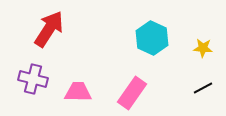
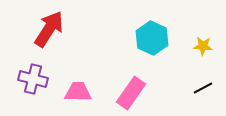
yellow star: moved 2 px up
pink rectangle: moved 1 px left
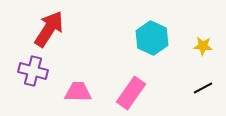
purple cross: moved 8 px up
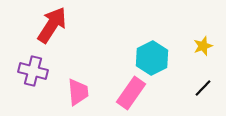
red arrow: moved 3 px right, 4 px up
cyan hexagon: moved 20 px down; rotated 8 degrees clockwise
yellow star: rotated 24 degrees counterclockwise
black line: rotated 18 degrees counterclockwise
pink trapezoid: rotated 84 degrees clockwise
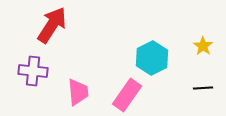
yellow star: rotated 18 degrees counterclockwise
purple cross: rotated 8 degrees counterclockwise
black line: rotated 42 degrees clockwise
pink rectangle: moved 4 px left, 2 px down
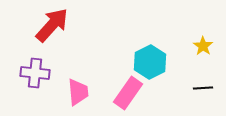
red arrow: rotated 9 degrees clockwise
cyan hexagon: moved 2 px left, 4 px down
purple cross: moved 2 px right, 2 px down
pink rectangle: moved 1 px right, 2 px up
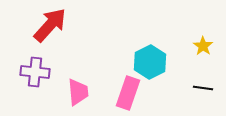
red arrow: moved 2 px left
purple cross: moved 1 px up
black line: rotated 12 degrees clockwise
pink rectangle: rotated 16 degrees counterclockwise
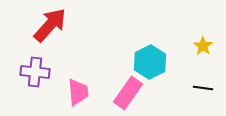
pink rectangle: rotated 16 degrees clockwise
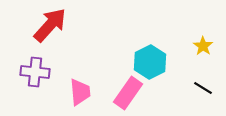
black line: rotated 24 degrees clockwise
pink trapezoid: moved 2 px right
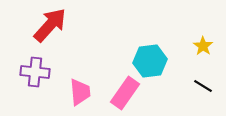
cyan hexagon: moved 1 px up; rotated 20 degrees clockwise
black line: moved 2 px up
pink rectangle: moved 3 px left
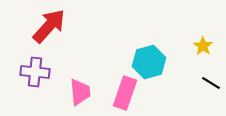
red arrow: moved 1 px left, 1 px down
cyan hexagon: moved 1 px left, 1 px down; rotated 8 degrees counterclockwise
black line: moved 8 px right, 3 px up
pink rectangle: rotated 16 degrees counterclockwise
